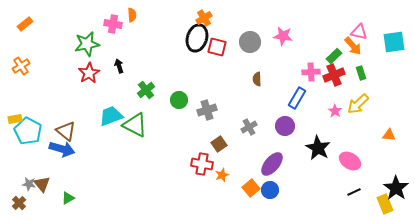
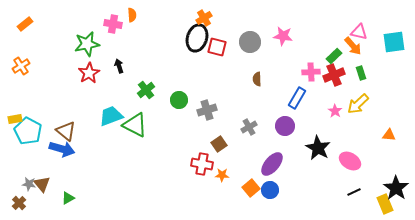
orange star at (222, 175): rotated 24 degrees clockwise
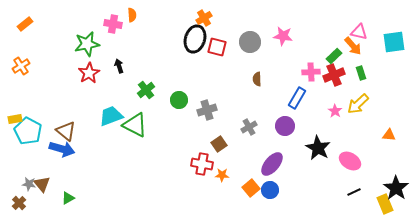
black ellipse at (197, 38): moved 2 px left, 1 px down
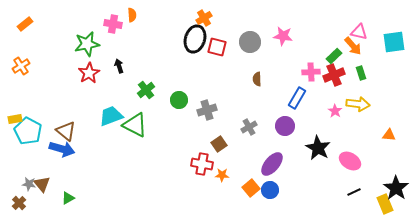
yellow arrow at (358, 104): rotated 130 degrees counterclockwise
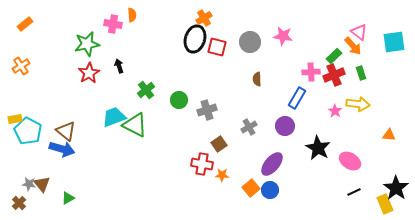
pink triangle at (359, 32): rotated 24 degrees clockwise
cyan trapezoid at (111, 116): moved 3 px right, 1 px down
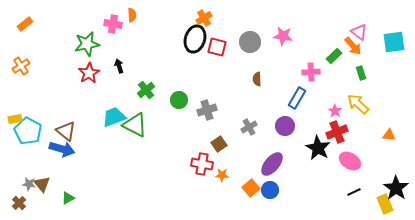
red cross at (334, 75): moved 3 px right, 57 px down
yellow arrow at (358, 104): rotated 145 degrees counterclockwise
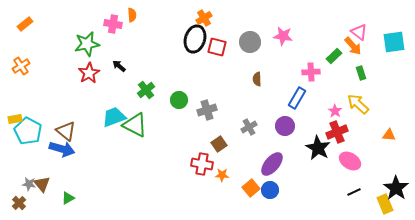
black arrow at (119, 66): rotated 32 degrees counterclockwise
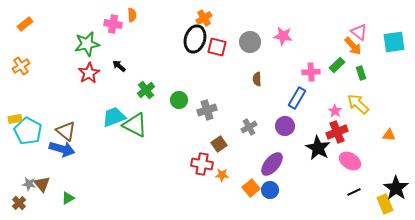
green rectangle at (334, 56): moved 3 px right, 9 px down
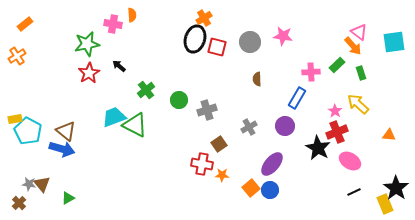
orange cross at (21, 66): moved 4 px left, 10 px up
